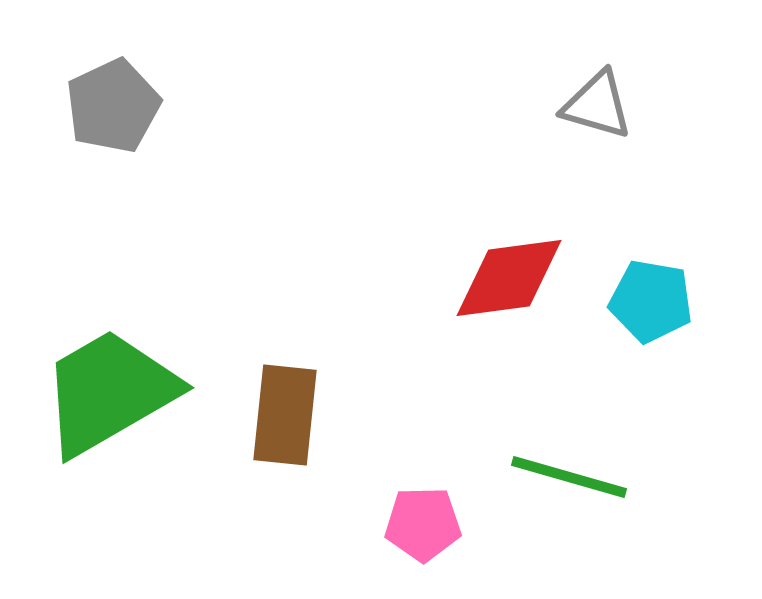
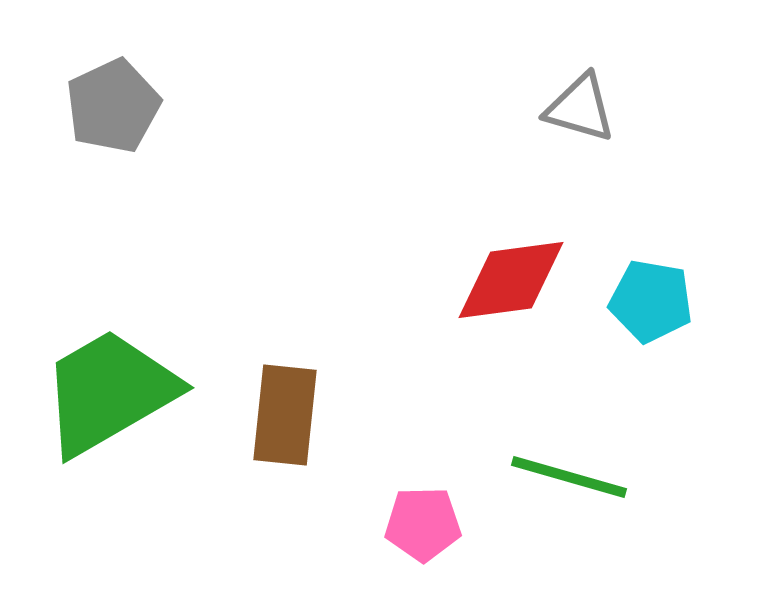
gray triangle: moved 17 px left, 3 px down
red diamond: moved 2 px right, 2 px down
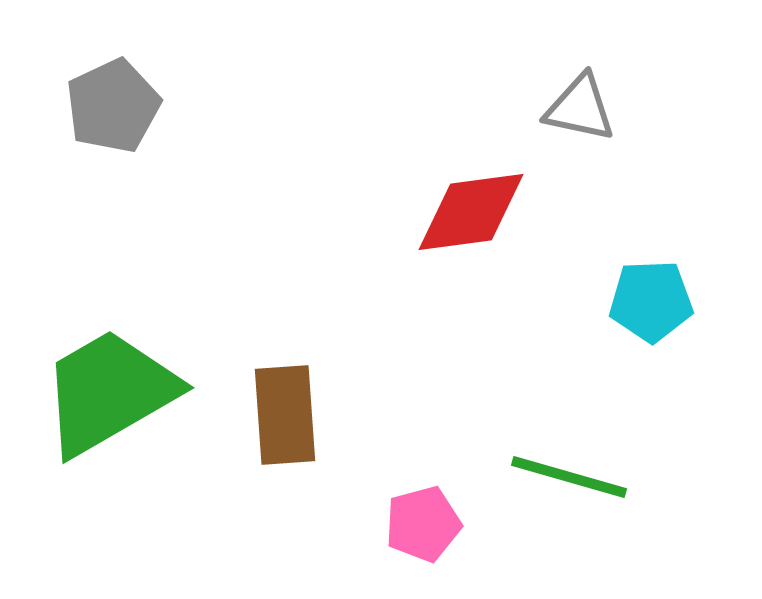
gray triangle: rotated 4 degrees counterclockwise
red diamond: moved 40 px left, 68 px up
cyan pentagon: rotated 12 degrees counterclockwise
brown rectangle: rotated 10 degrees counterclockwise
pink pentagon: rotated 14 degrees counterclockwise
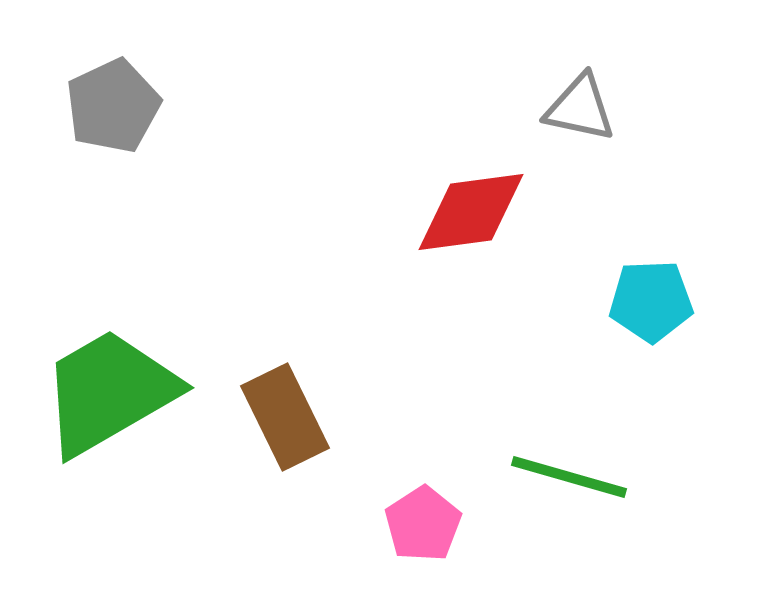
brown rectangle: moved 2 px down; rotated 22 degrees counterclockwise
pink pentagon: rotated 18 degrees counterclockwise
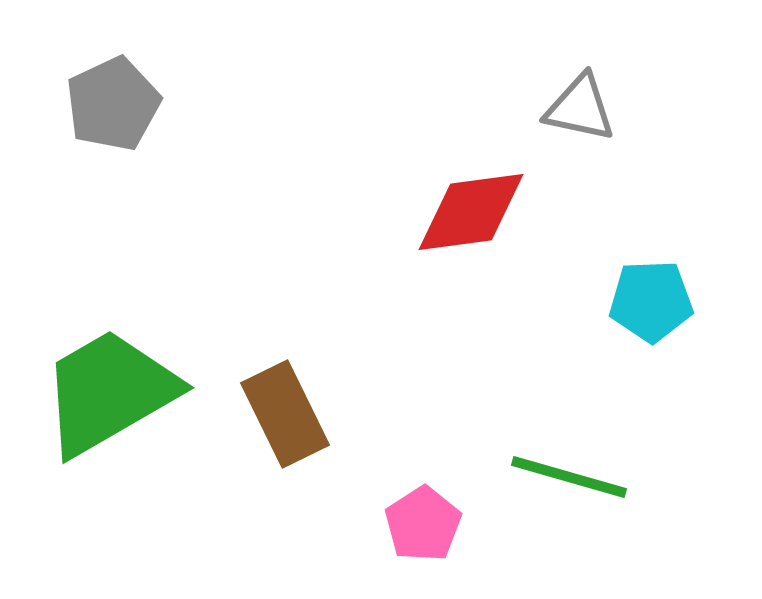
gray pentagon: moved 2 px up
brown rectangle: moved 3 px up
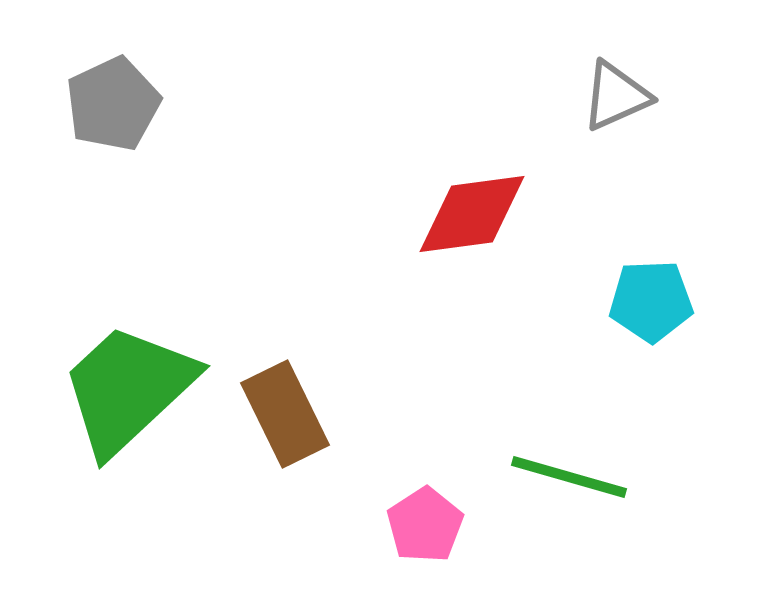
gray triangle: moved 36 px right, 12 px up; rotated 36 degrees counterclockwise
red diamond: moved 1 px right, 2 px down
green trapezoid: moved 19 px right, 3 px up; rotated 13 degrees counterclockwise
pink pentagon: moved 2 px right, 1 px down
